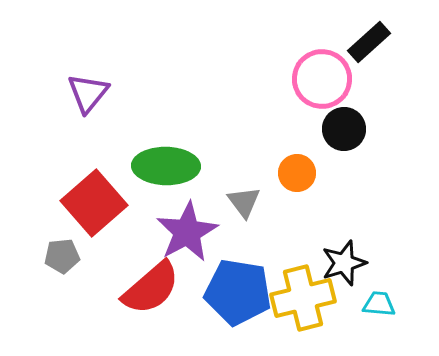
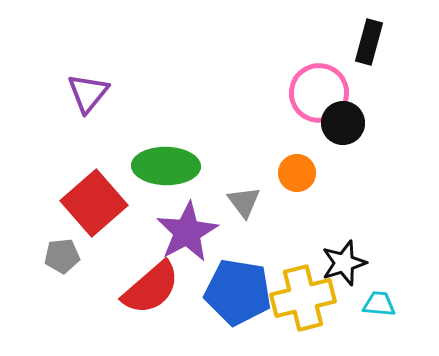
black rectangle: rotated 33 degrees counterclockwise
pink circle: moved 3 px left, 14 px down
black circle: moved 1 px left, 6 px up
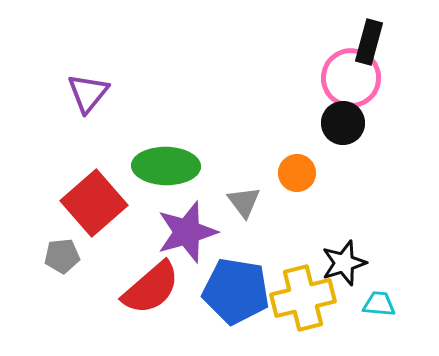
pink circle: moved 32 px right, 15 px up
purple star: rotated 12 degrees clockwise
blue pentagon: moved 2 px left, 1 px up
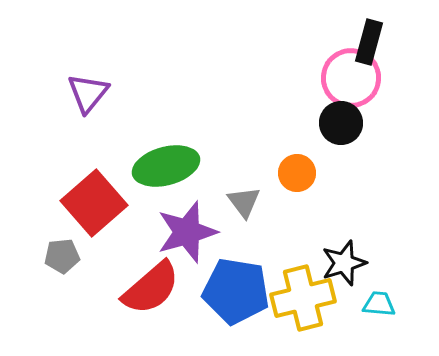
black circle: moved 2 px left
green ellipse: rotated 16 degrees counterclockwise
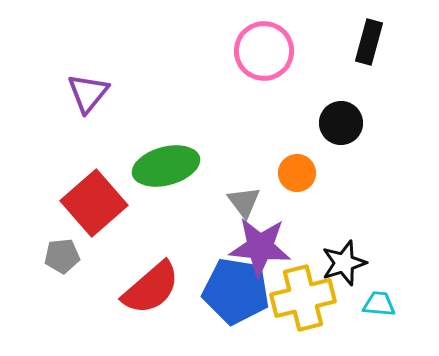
pink circle: moved 87 px left, 27 px up
purple star: moved 73 px right, 15 px down; rotated 22 degrees clockwise
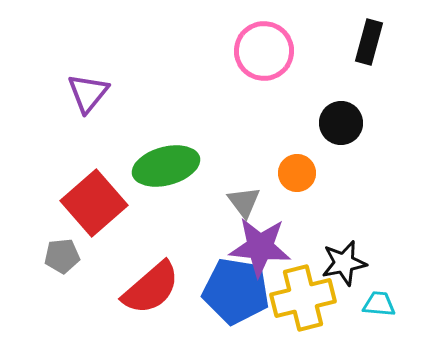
black star: rotated 6 degrees clockwise
